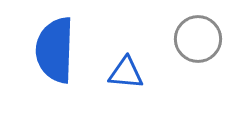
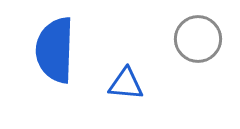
blue triangle: moved 11 px down
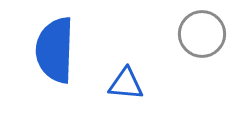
gray circle: moved 4 px right, 5 px up
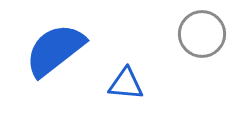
blue semicircle: rotated 50 degrees clockwise
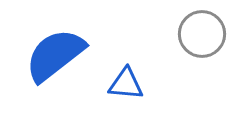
blue semicircle: moved 5 px down
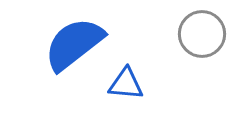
blue semicircle: moved 19 px right, 11 px up
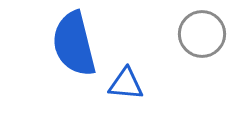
blue semicircle: rotated 66 degrees counterclockwise
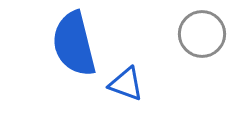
blue triangle: rotated 15 degrees clockwise
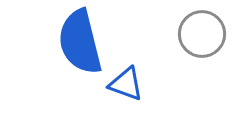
blue semicircle: moved 6 px right, 2 px up
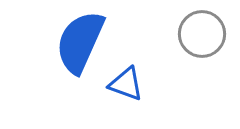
blue semicircle: rotated 38 degrees clockwise
